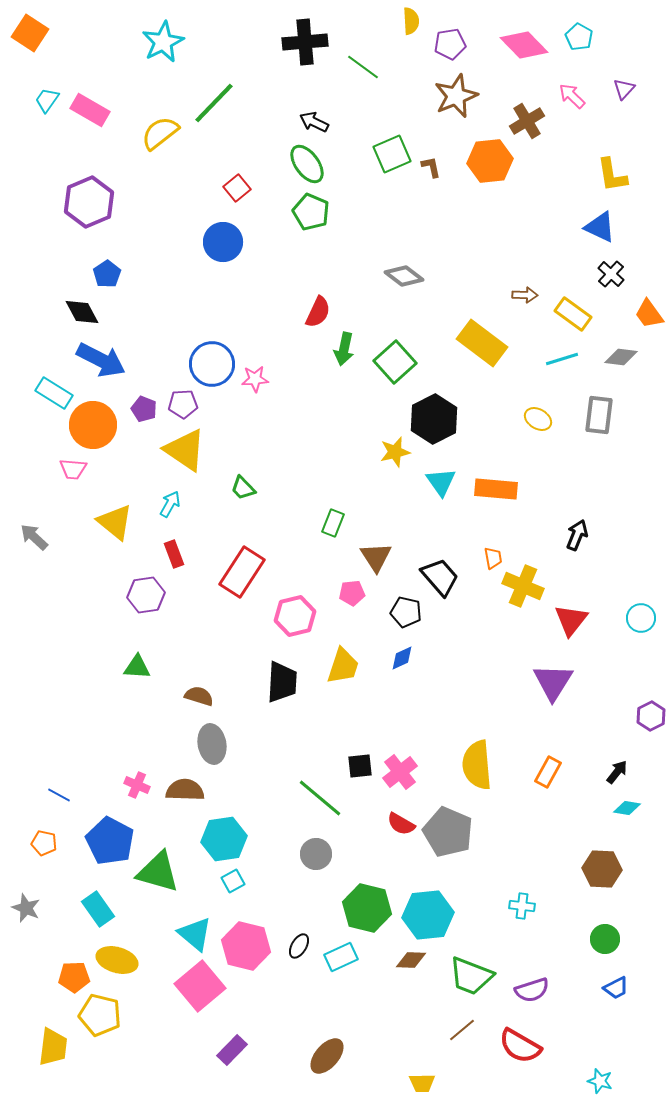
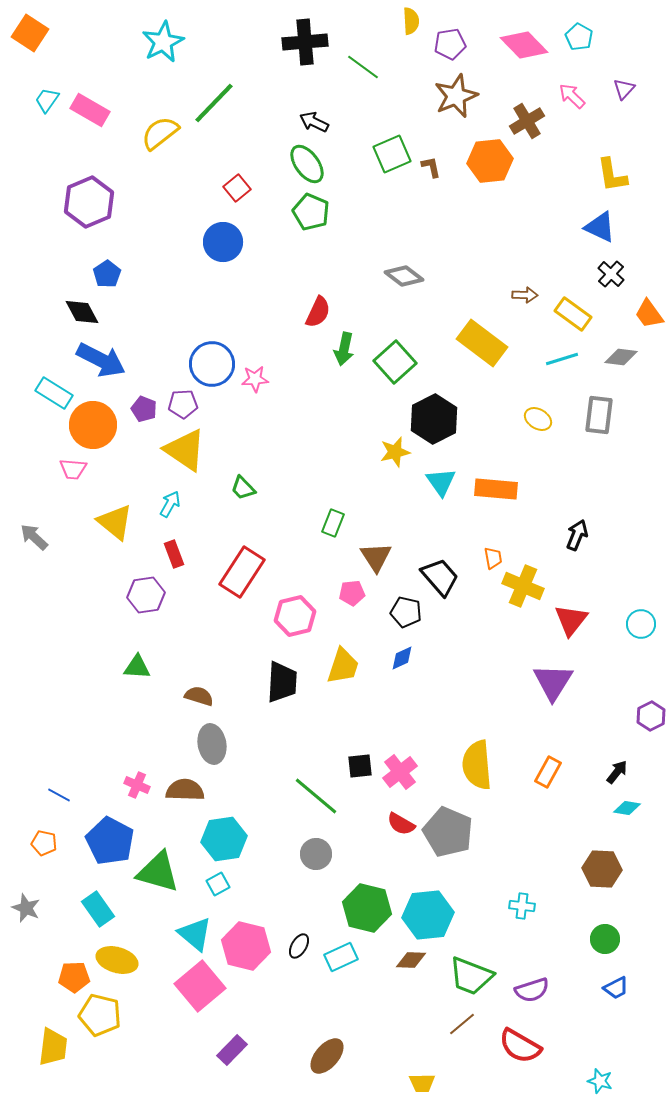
cyan circle at (641, 618): moved 6 px down
green line at (320, 798): moved 4 px left, 2 px up
cyan square at (233, 881): moved 15 px left, 3 px down
brown line at (462, 1030): moved 6 px up
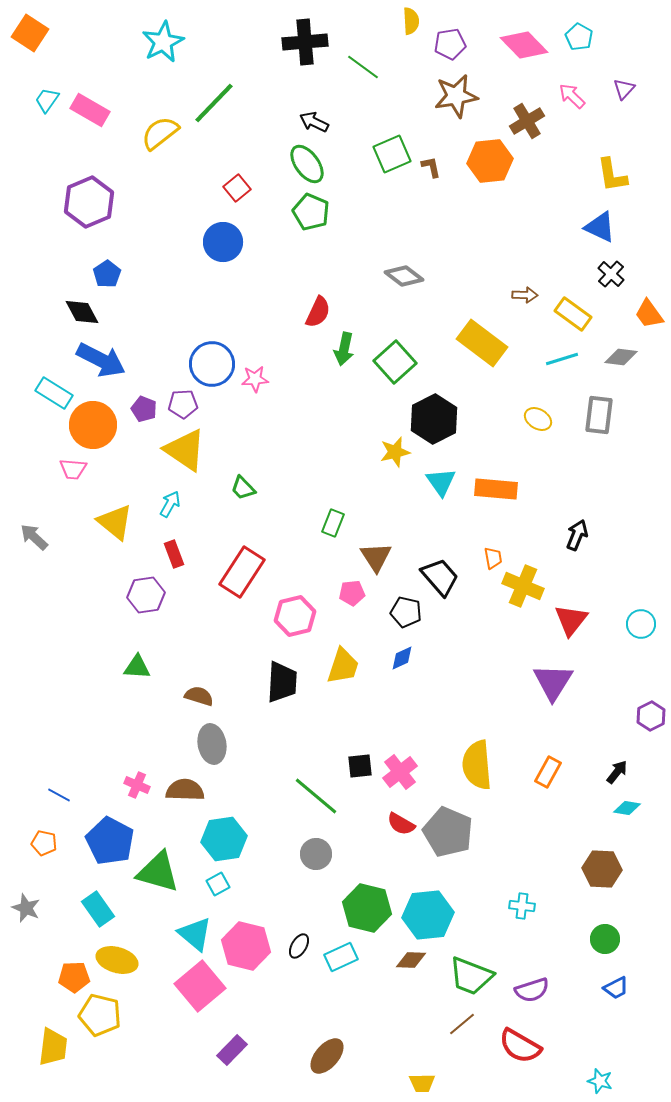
brown star at (456, 96): rotated 12 degrees clockwise
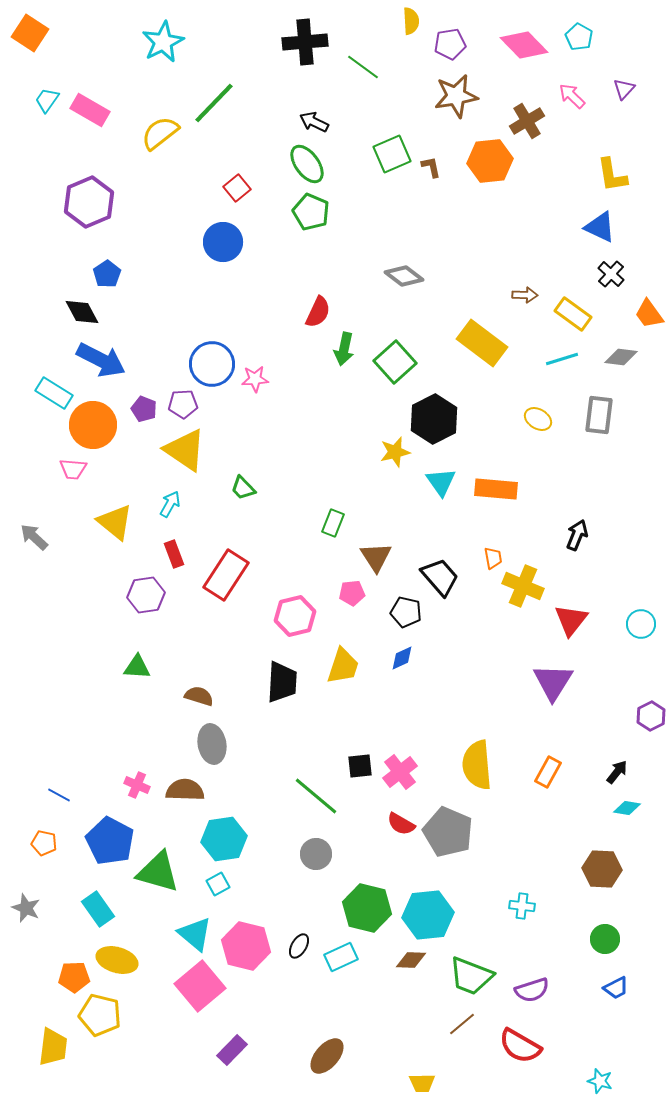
red rectangle at (242, 572): moved 16 px left, 3 px down
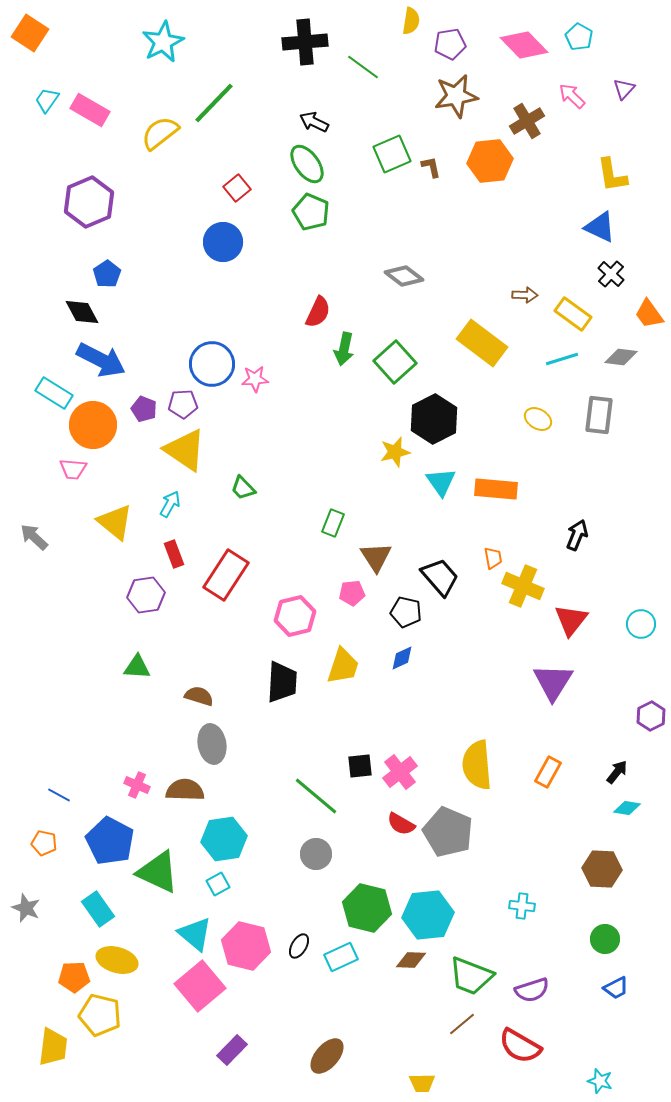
yellow semicircle at (411, 21): rotated 12 degrees clockwise
green triangle at (158, 872): rotated 9 degrees clockwise
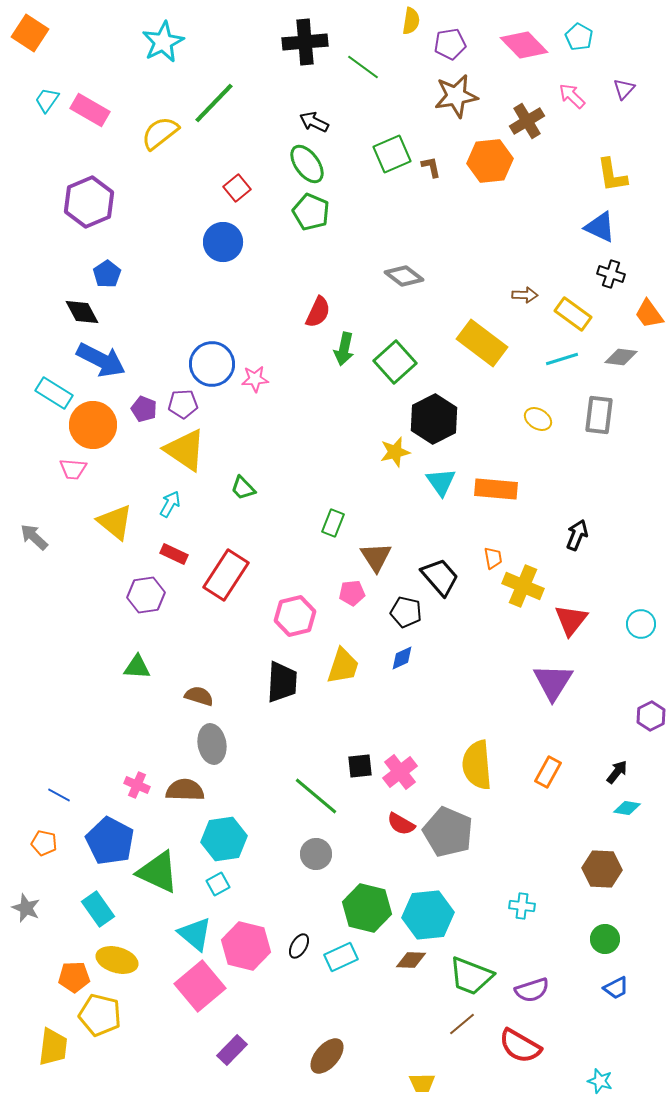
black cross at (611, 274): rotated 24 degrees counterclockwise
red rectangle at (174, 554): rotated 44 degrees counterclockwise
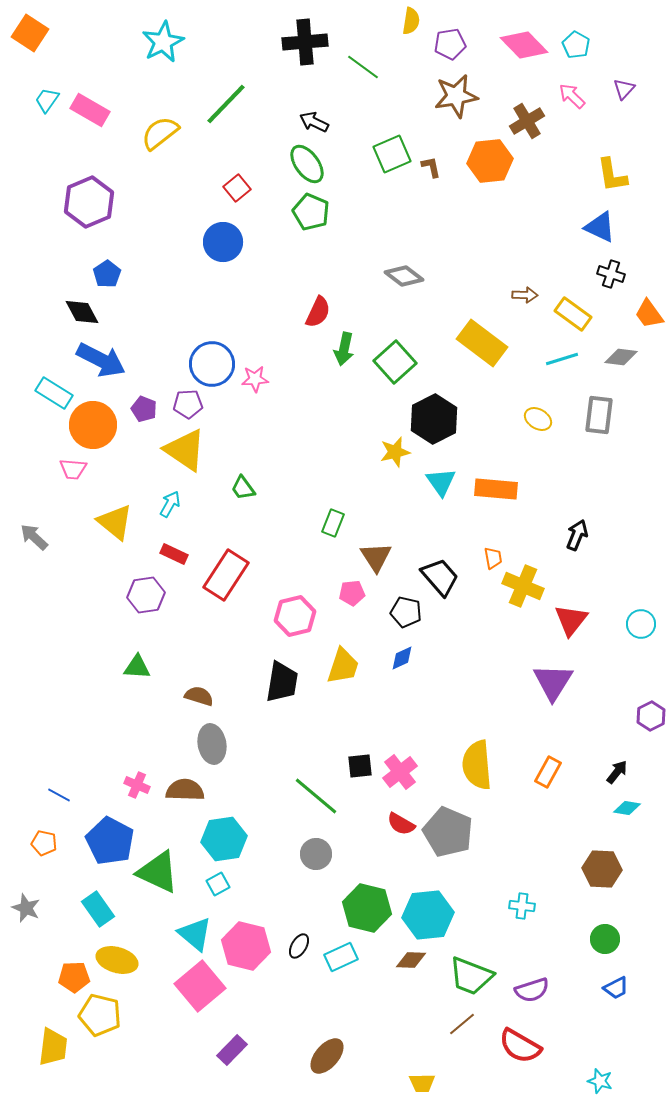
cyan pentagon at (579, 37): moved 3 px left, 8 px down
green line at (214, 103): moved 12 px right, 1 px down
purple pentagon at (183, 404): moved 5 px right
green trapezoid at (243, 488): rotated 8 degrees clockwise
black trapezoid at (282, 682): rotated 6 degrees clockwise
